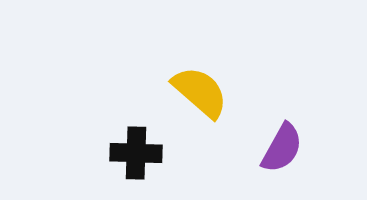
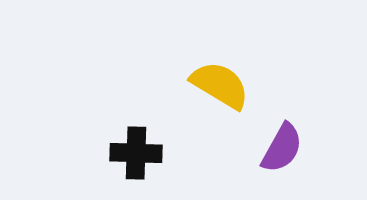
yellow semicircle: moved 20 px right, 7 px up; rotated 10 degrees counterclockwise
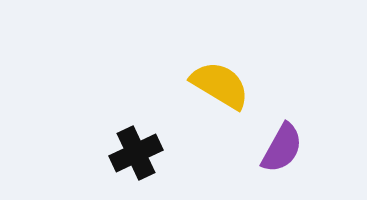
black cross: rotated 27 degrees counterclockwise
